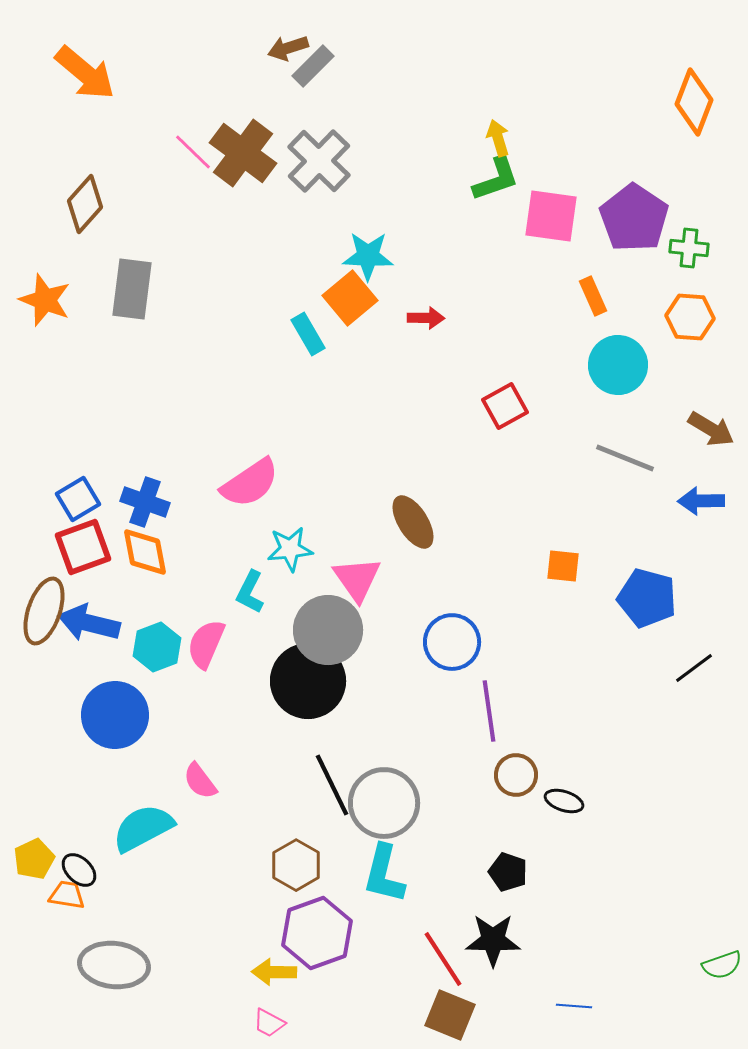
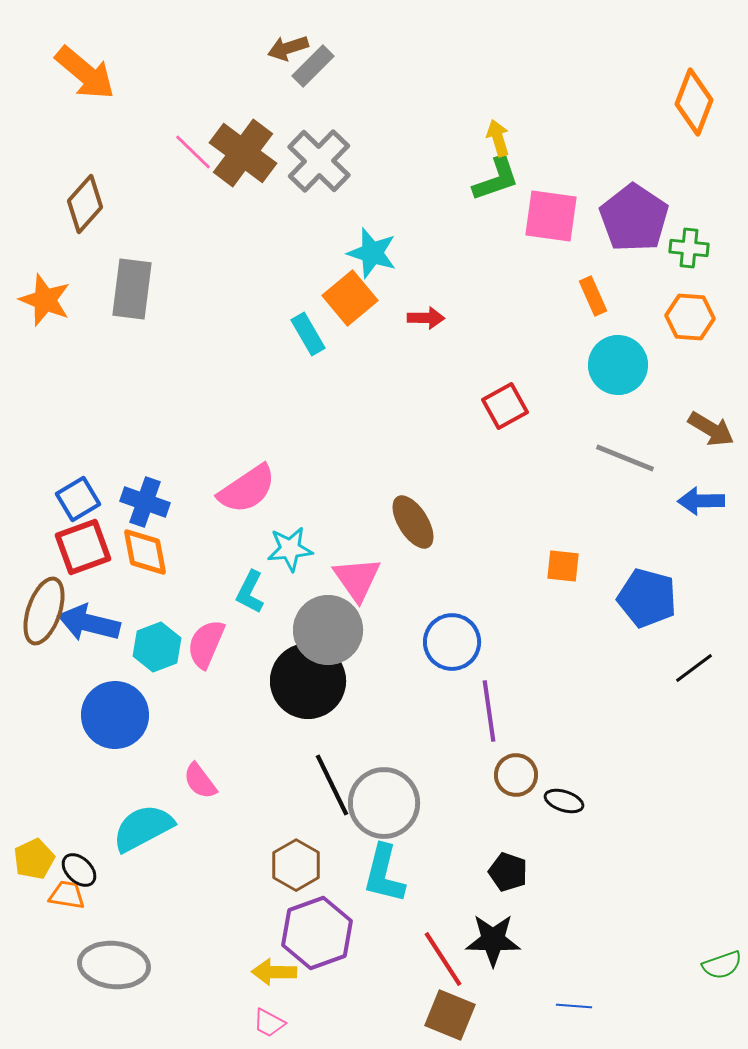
cyan star at (368, 256): moved 4 px right, 3 px up; rotated 15 degrees clockwise
pink semicircle at (250, 483): moved 3 px left, 6 px down
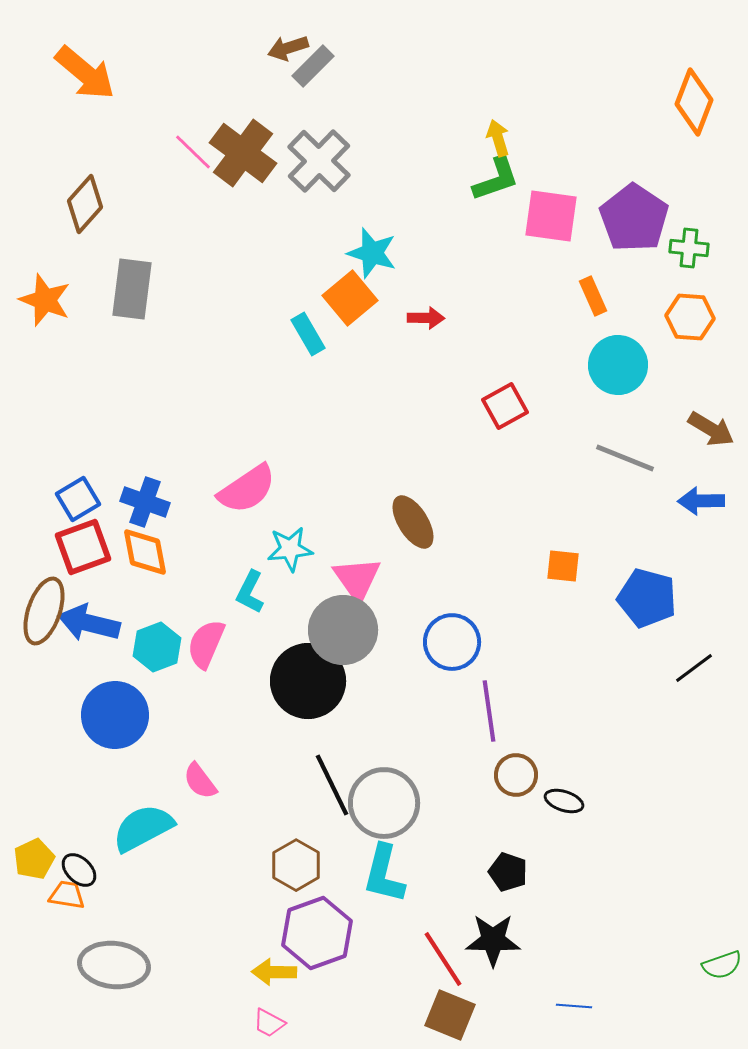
gray circle at (328, 630): moved 15 px right
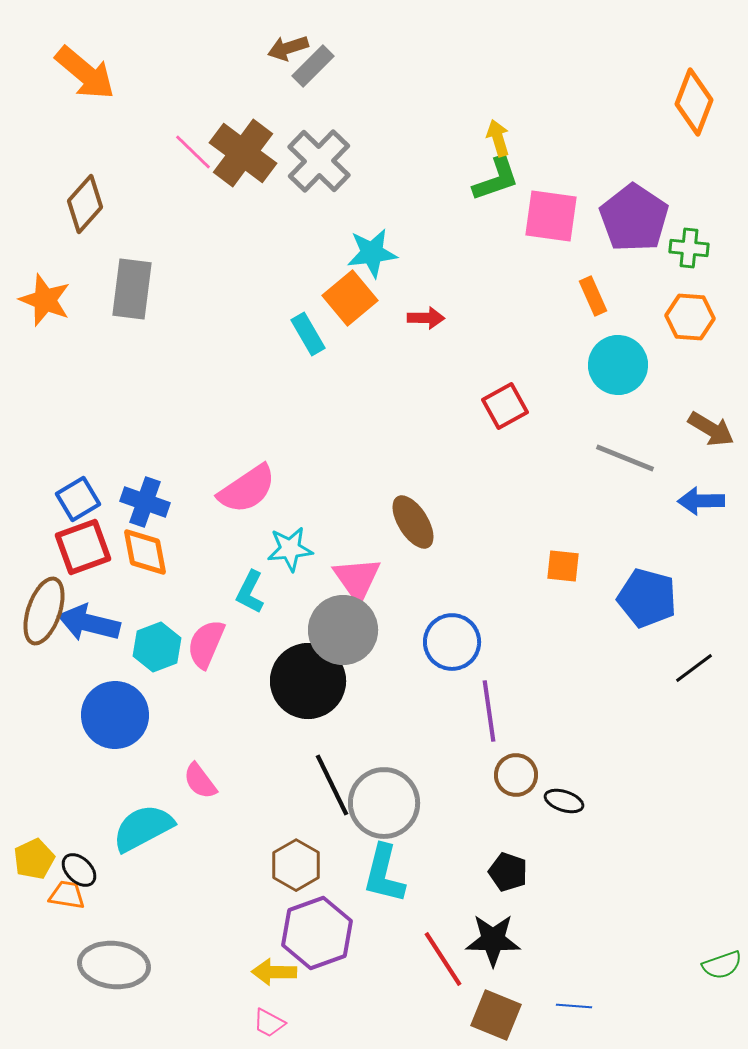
cyan star at (372, 253): rotated 24 degrees counterclockwise
brown square at (450, 1015): moved 46 px right
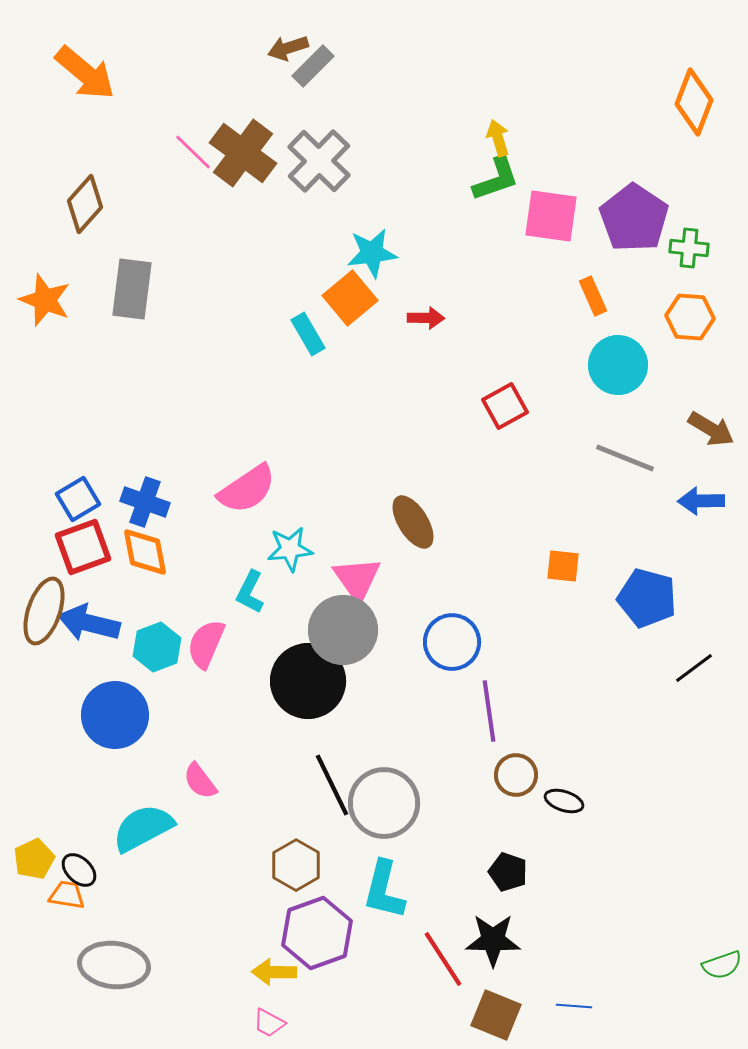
cyan L-shape at (384, 874): moved 16 px down
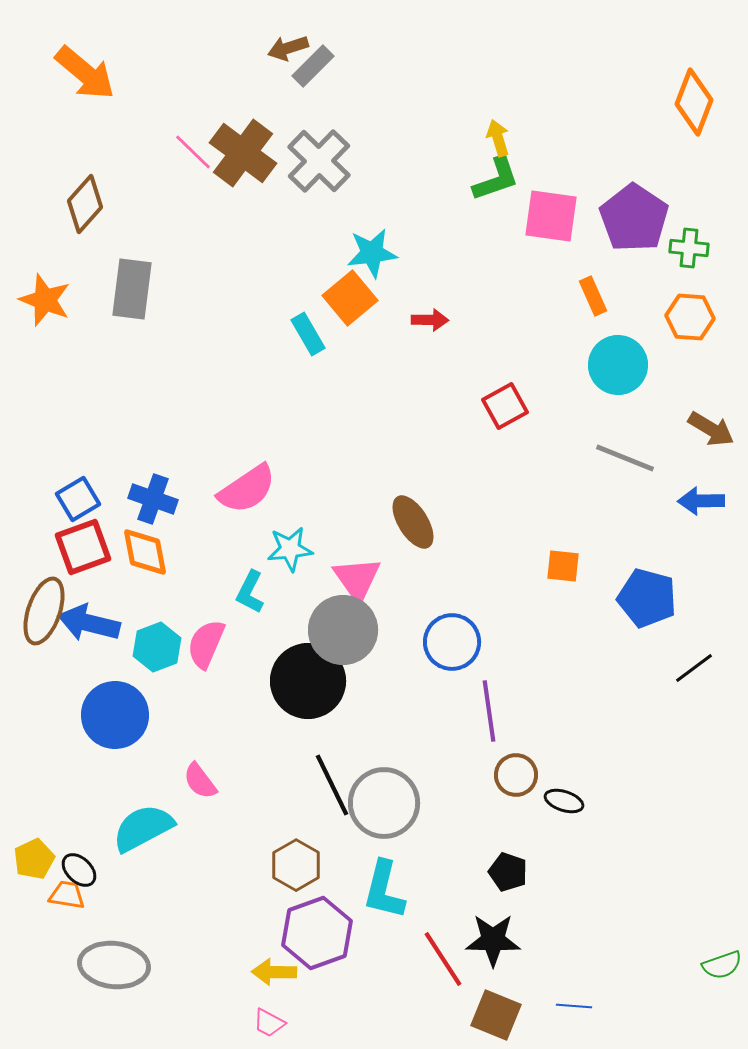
red arrow at (426, 318): moved 4 px right, 2 px down
blue cross at (145, 502): moved 8 px right, 3 px up
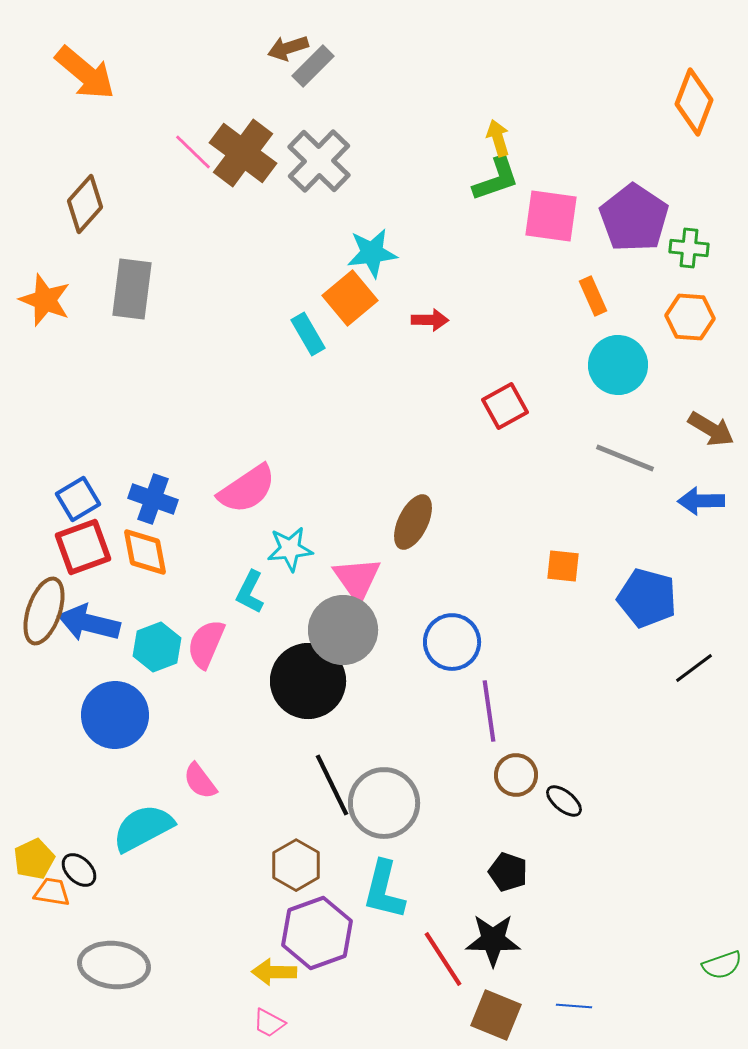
brown ellipse at (413, 522): rotated 58 degrees clockwise
black ellipse at (564, 801): rotated 21 degrees clockwise
orange trapezoid at (67, 895): moved 15 px left, 3 px up
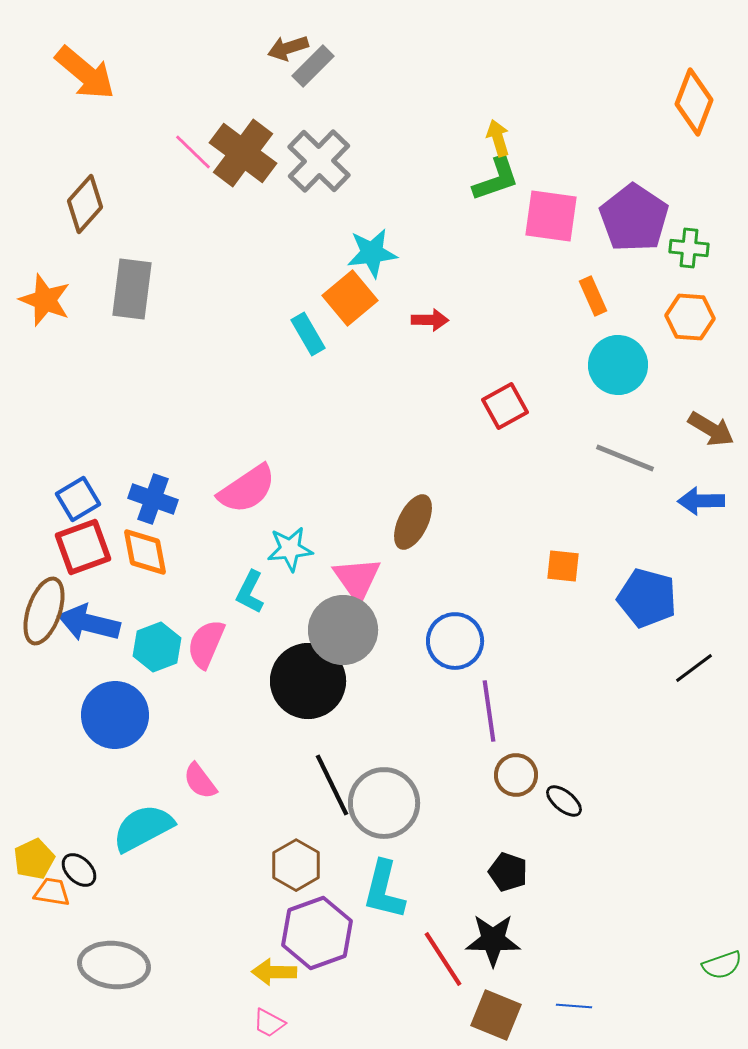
blue circle at (452, 642): moved 3 px right, 1 px up
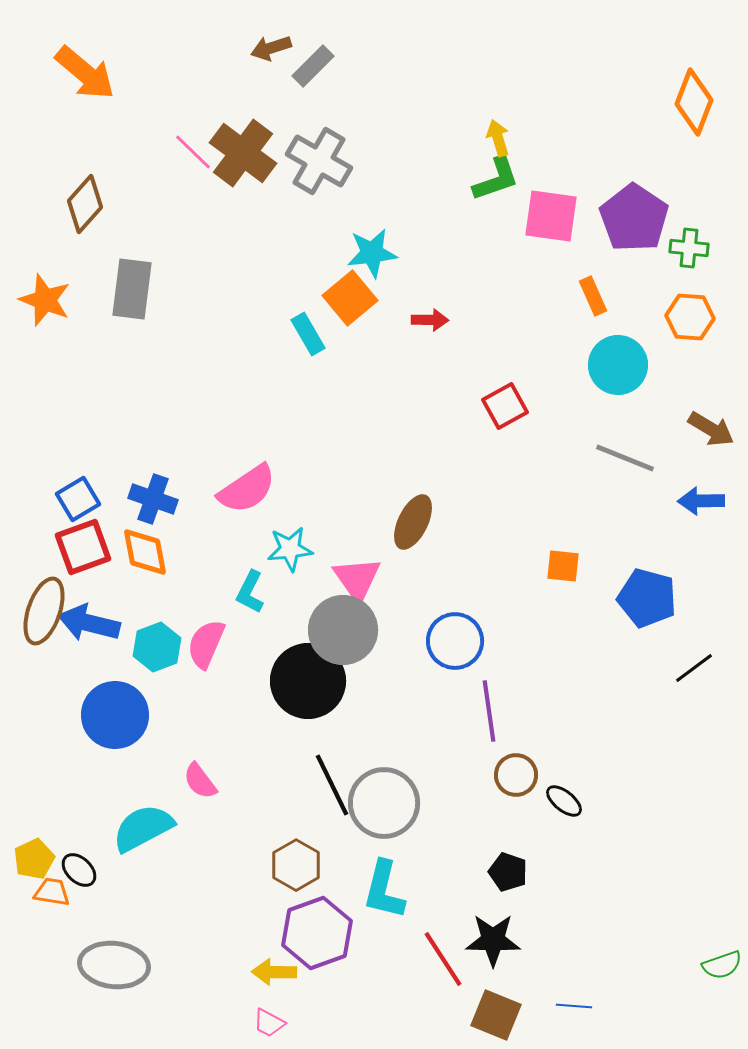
brown arrow at (288, 48): moved 17 px left
gray cross at (319, 161): rotated 14 degrees counterclockwise
